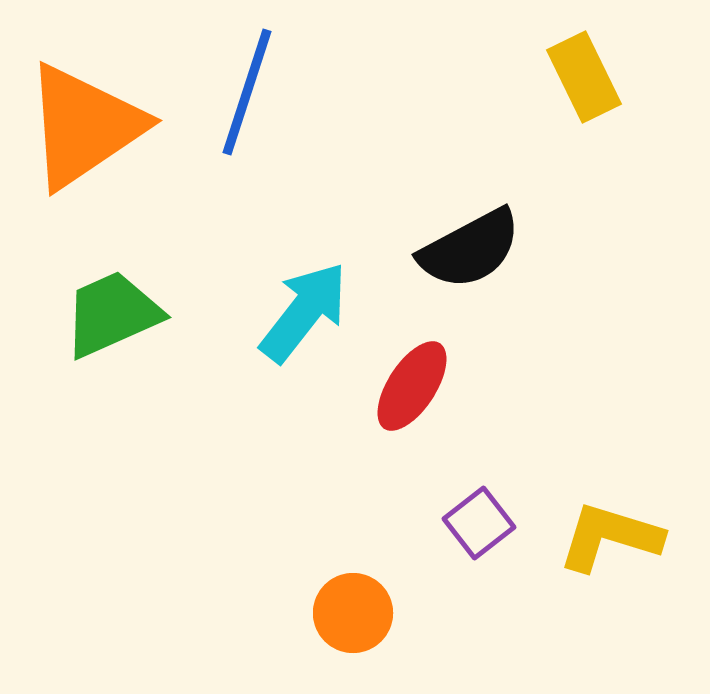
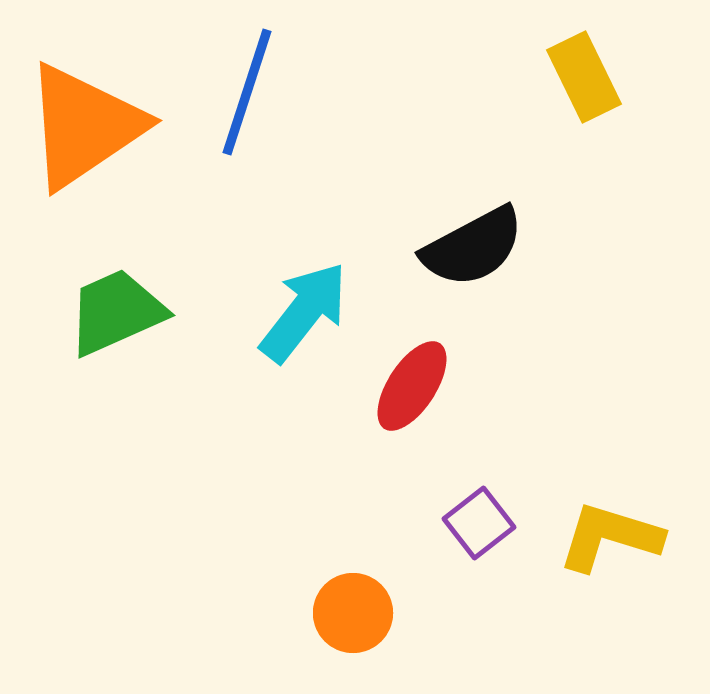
black semicircle: moved 3 px right, 2 px up
green trapezoid: moved 4 px right, 2 px up
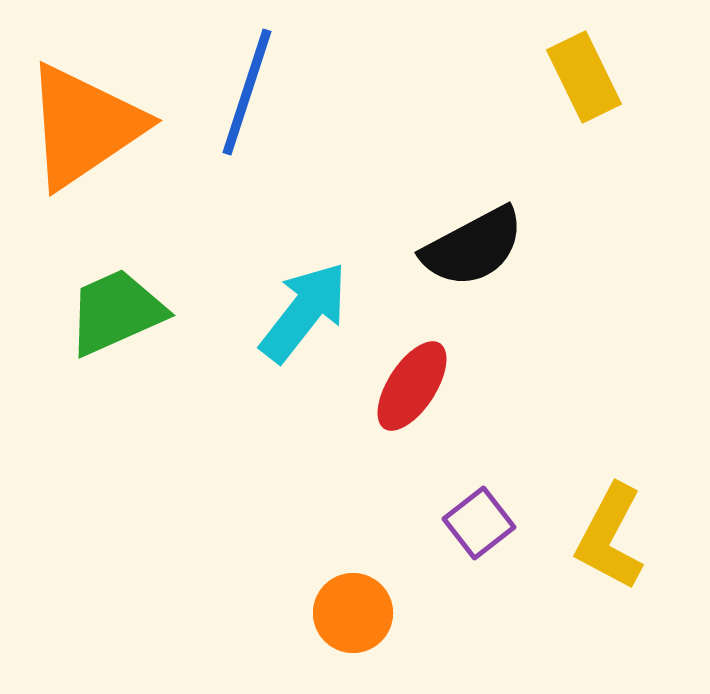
yellow L-shape: rotated 79 degrees counterclockwise
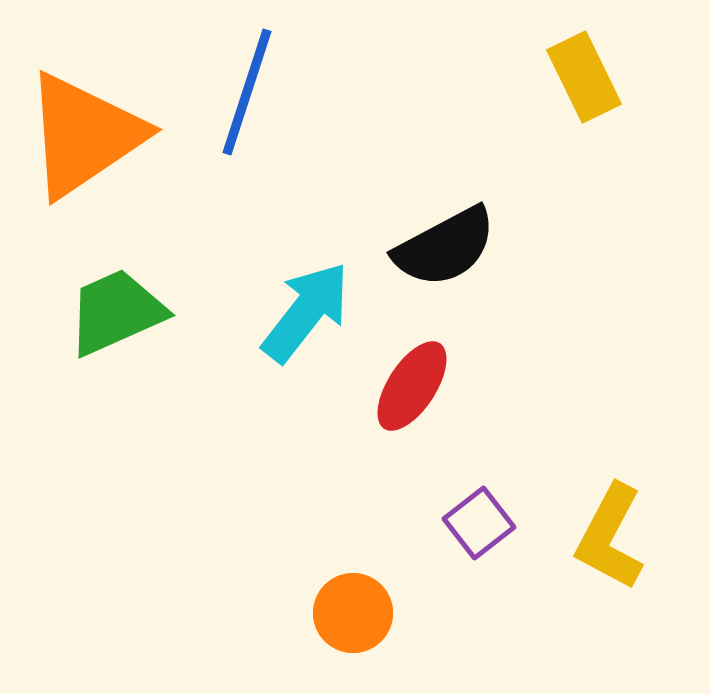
orange triangle: moved 9 px down
black semicircle: moved 28 px left
cyan arrow: moved 2 px right
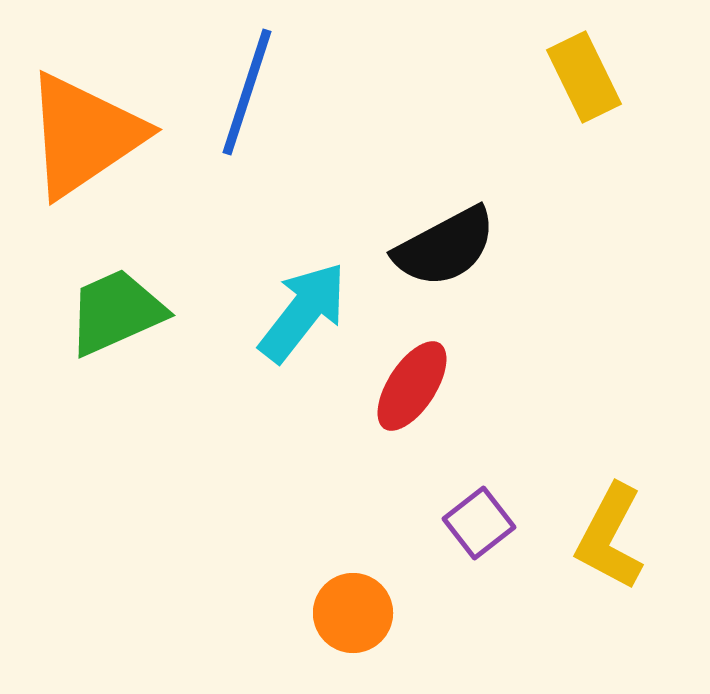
cyan arrow: moved 3 px left
